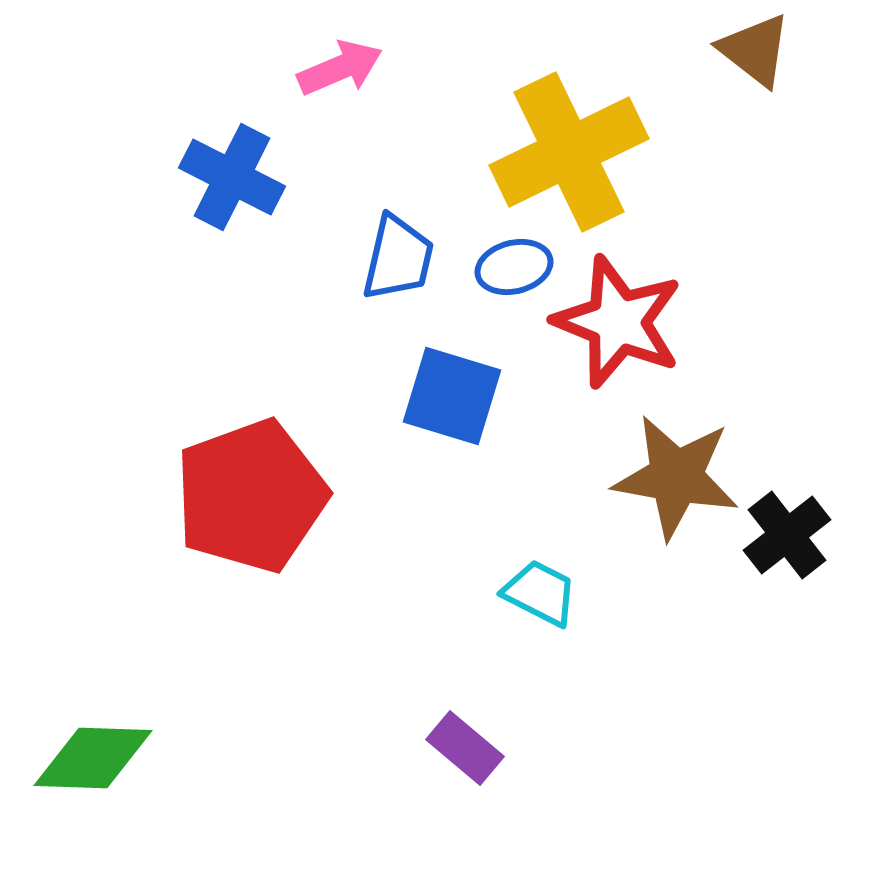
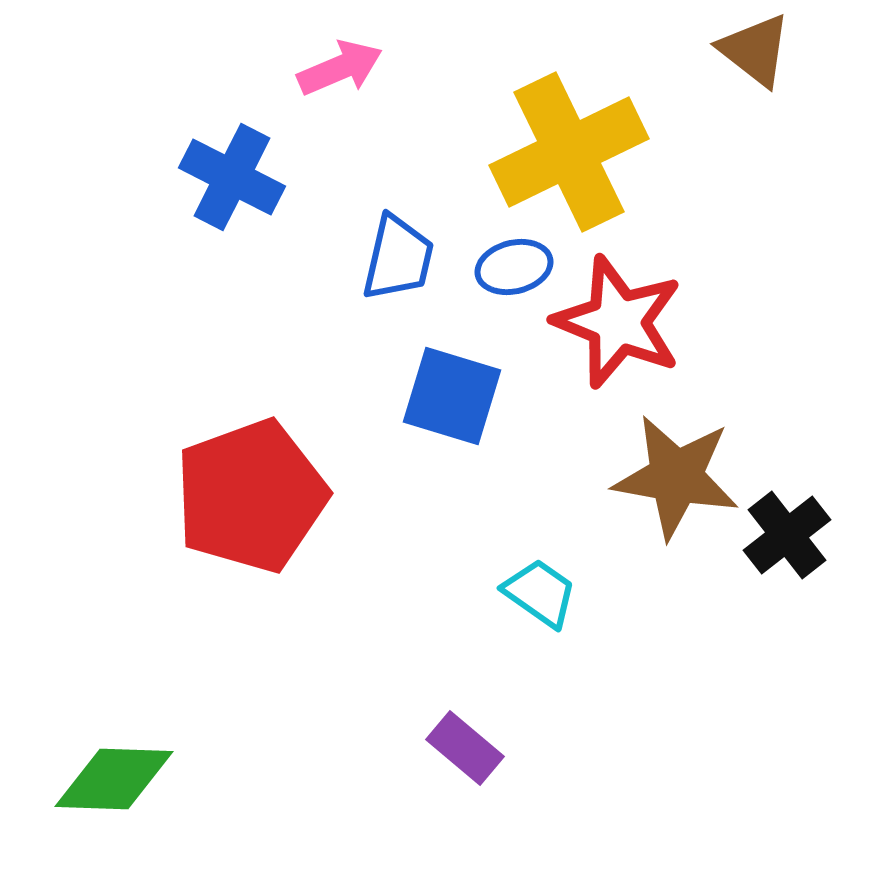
cyan trapezoid: rotated 8 degrees clockwise
green diamond: moved 21 px right, 21 px down
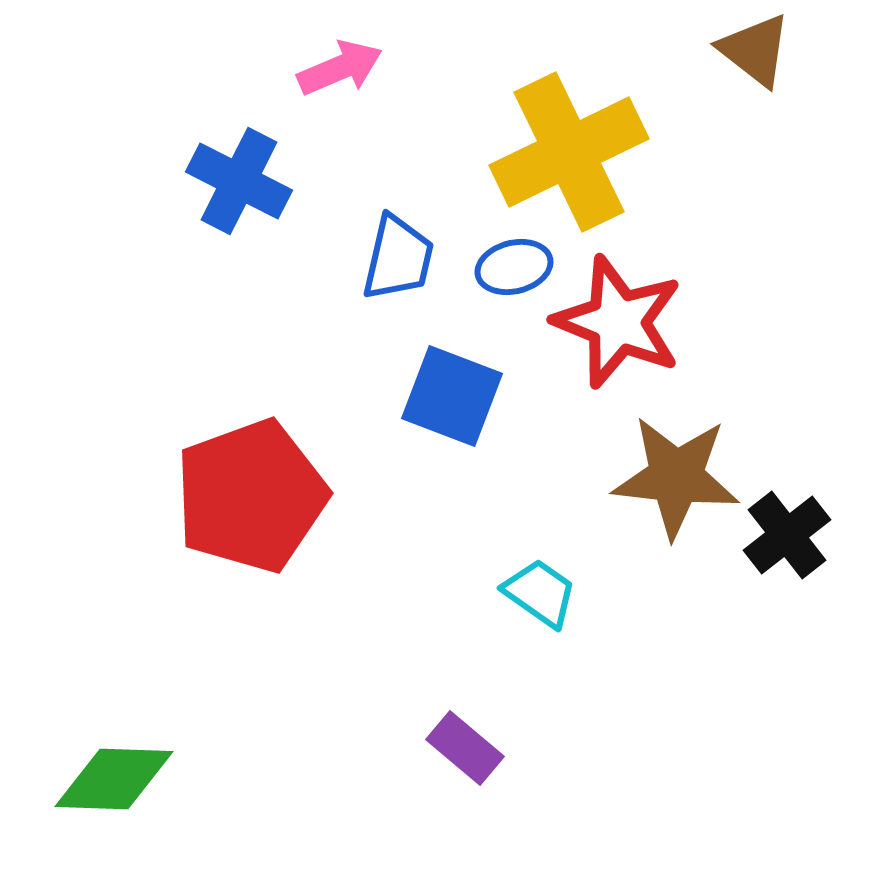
blue cross: moved 7 px right, 4 px down
blue square: rotated 4 degrees clockwise
brown star: rotated 4 degrees counterclockwise
